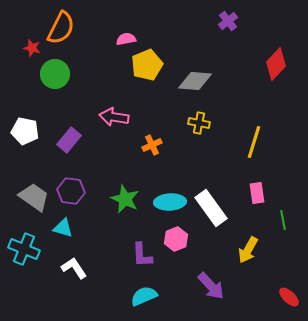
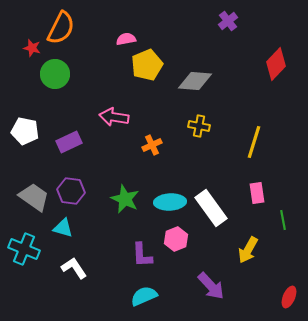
yellow cross: moved 3 px down
purple rectangle: moved 2 px down; rotated 25 degrees clockwise
red ellipse: rotated 70 degrees clockwise
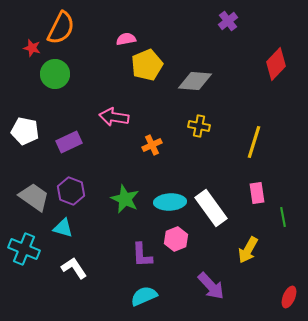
purple hexagon: rotated 12 degrees clockwise
green line: moved 3 px up
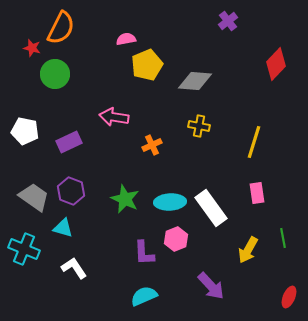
green line: moved 21 px down
purple L-shape: moved 2 px right, 2 px up
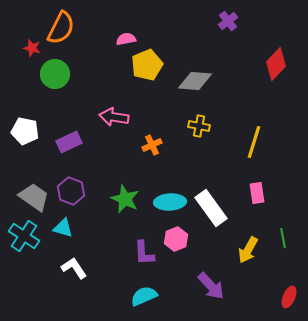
cyan cross: moved 13 px up; rotated 12 degrees clockwise
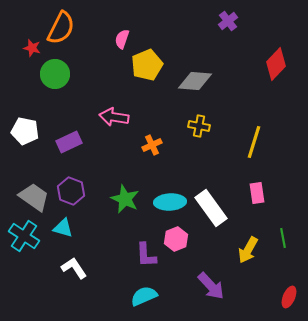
pink semicircle: moved 4 px left; rotated 60 degrees counterclockwise
purple L-shape: moved 2 px right, 2 px down
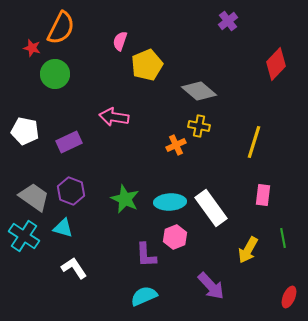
pink semicircle: moved 2 px left, 2 px down
gray diamond: moved 4 px right, 10 px down; rotated 36 degrees clockwise
orange cross: moved 24 px right
pink rectangle: moved 6 px right, 2 px down; rotated 15 degrees clockwise
pink hexagon: moved 1 px left, 2 px up
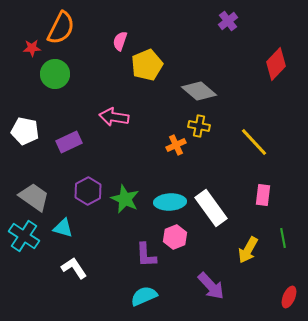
red star: rotated 18 degrees counterclockwise
yellow line: rotated 60 degrees counterclockwise
purple hexagon: moved 17 px right; rotated 12 degrees clockwise
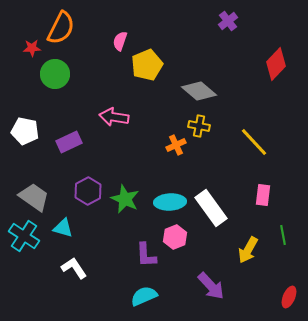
green line: moved 3 px up
